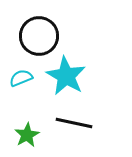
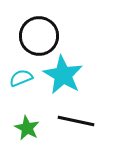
cyan star: moved 3 px left, 1 px up
black line: moved 2 px right, 2 px up
green star: moved 7 px up; rotated 15 degrees counterclockwise
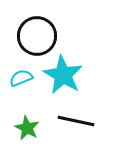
black circle: moved 2 px left
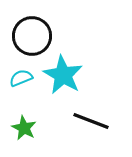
black circle: moved 5 px left
black line: moved 15 px right; rotated 9 degrees clockwise
green star: moved 3 px left
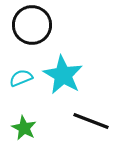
black circle: moved 11 px up
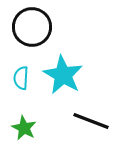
black circle: moved 2 px down
cyan semicircle: rotated 65 degrees counterclockwise
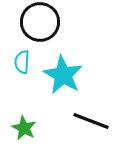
black circle: moved 8 px right, 5 px up
cyan semicircle: moved 1 px right, 16 px up
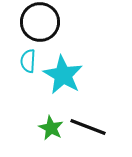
cyan semicircle: moved 6 px right, 1 px up
black line: moved 3 px left, 6 px down
green star: moved 27 px right
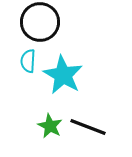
green star: moved 1 px left, 2 px up
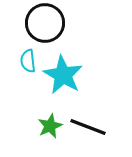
black circle: moved 5 px right, 1 px down
cyan semicircle: rotated 10 degrees counterclockwise
green star: rotated 20 degrees clockwise
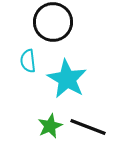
black circle: moved 8 px right, 1 px up
cyan star: moved 4 px right, 4 px down
